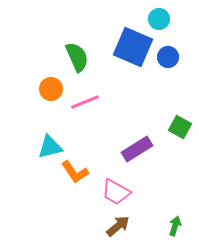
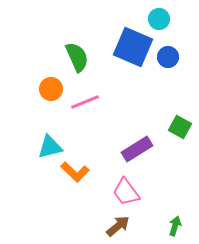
orange L-shape: rotated 12 degrees counterclockwise
pink trapezoid: moved 10 px right; rotated 24 degrees clockwise
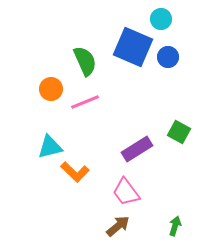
cyan circle: moved 2 px right
green semicircle: moved 8 px right, 4 px down
green square: moved 1 px left, 5 px down
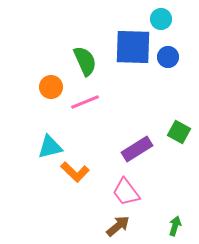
blue square: rotated 21 degrees counterclockwise
orange circle: moved 2 px up
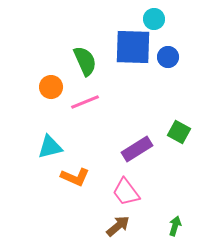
cyan circle: moved 7 px left
orange L-shape: moved 5 px down; rotated 20 degrees counterclockwise
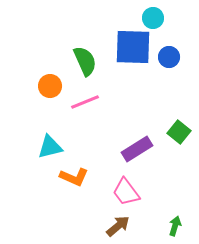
cyan circle: moved 1 px left, 1 px up
blue circle: moved 1 px right
orange circle: moved 1 px left, 1 px up
green square: rotated 10 degrees clockwise
orange L-shape: moved 1 px left
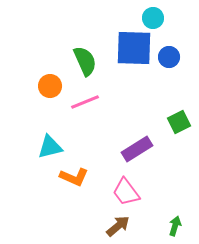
blue square: moved 1 px right, 1 px down
green square: moved 10 px up; rotated 25 degrees clockwise
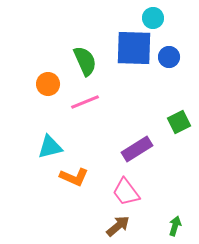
orange circle: moved 2 px left, 2 px up
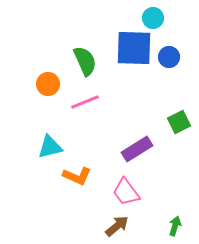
orange L-shape: moved 3 px right, 1 px up
brown arrow: moved 1 px left
